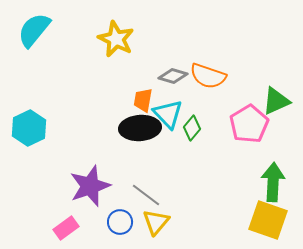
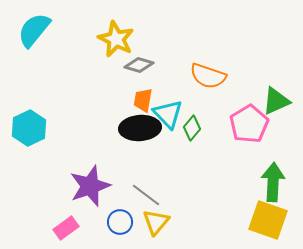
gray diamond: moved 34 px left, 11 px up
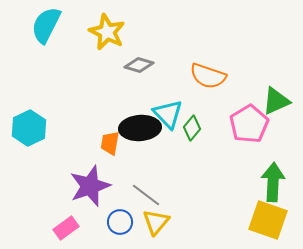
cyan semicircle: moved 12 px right, 5 px up; rotated 12 degrees counterclockwise
yellow star: moved 9 px left, 7 px up
orange trapezoid: moved 33 px left, 43 px down
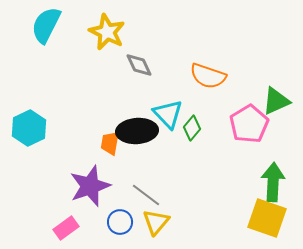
gray diamond: rotated 48 degrees clockwise
black ellipse: moved 3 px left, 3 px down
yellow square: moved 1 px left, 2 px up
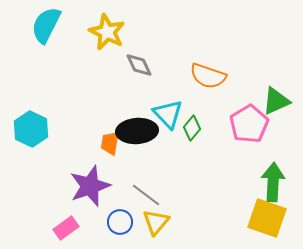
cyan hexagon: moved 2 px right, 1 px down; rotated 8 degrees counterclockwise
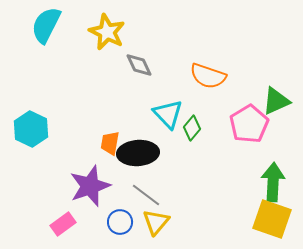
black ellipse: moved 1 px right, 22 px down
yellow square: moved 5 px right, 1 px down
pink rectangle: moved 3 px left, 4 px up
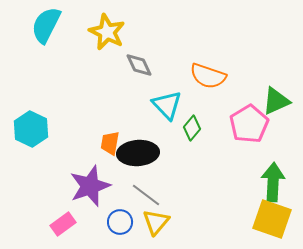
cyan triangle: moved 1 px left, 9 px up
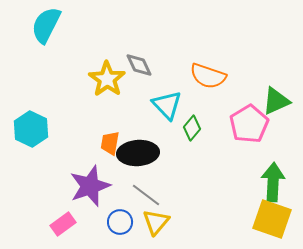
yellow star: moved 47 px down; rotated 9 degrees clockwise
